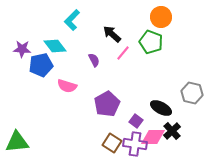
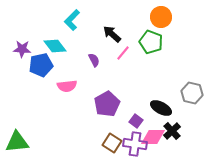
pink semicircle: rotated 24 degrees counterclockwise
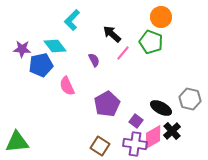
pink semicircle: rotated 72 degrees clockwise
gray hexagon: moved 2 px left, 6 px down
pink diamond: rotated 30 degrees counterclockwise
brown square: moved 12 px left, 3 px down
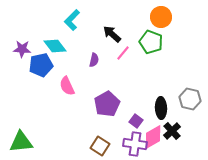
purple semicircle: rotated 40 degrees clockwise
black ellipse: rotated 60 degrees clockwise
green triangle: moved 4 px right
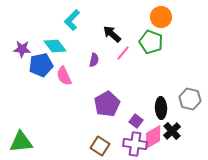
pink semicircle: moved 3 px left, 10 px up
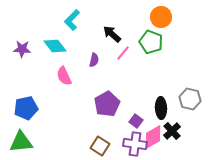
blue pentagon: moved 15 px left, 43 px down
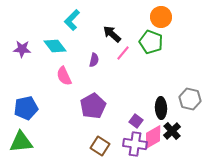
purple pentagon: moved 14 px left, 2 px down
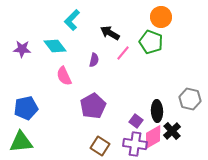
black arrow: moved 2 px left, 1 px up; rotated 12 degrees counterclockwise
black ellipse: moved 4 px left, 3 px down
